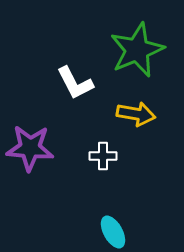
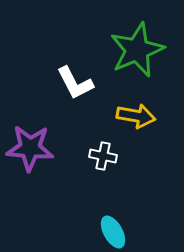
yellow arrow: moved 2 px down
white cross: rotated 12 degrees clockwise
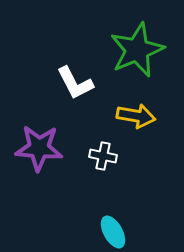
purple star: moved 9 px right
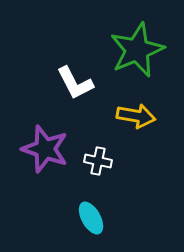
purple star: moved 6 px right, 1 px down; rotated 15 degrees clockwise
white cross: moved 5 px left, 5 px down
cyan ellipse: moved 22 px left, 14 px up
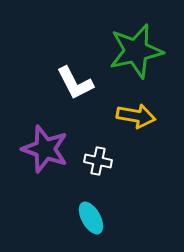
green star: moved 1 px left, 1 px down; rotated 10 degrees clockwise
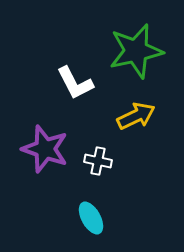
yellow arrow: rotated 36 degrees counterclockwise
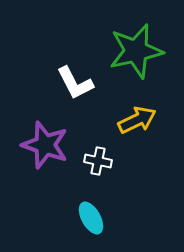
yellow arrow: moved 1 px right, 4 px down
purple star: moved 4 px up
